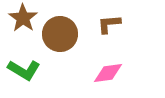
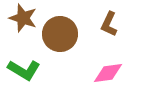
brown star: rotated 16 degrees counterclockwise
brown L-shape: rotated 60 degrees counterclockwise
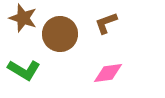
brown L-shape: moved 3 px left, 1 px up; rotated 45 degrees clockwise
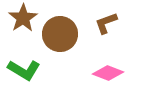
brown star: rotated 20 degrees clockwise
pink diamond: rotated 28 degrees clockwise
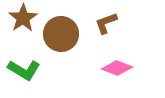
brown circle: moved 1 px right
pink diamond: moved 9 px right, 5 px up
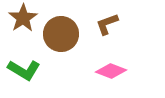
brown L-shape: moved 1 px right, 1 px down
pink diamond: moved 6 px left, 3 px down
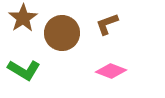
brown circle: moved 1 px right, 1 px up
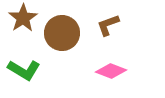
brown L-shape: moved 1 px right, 1 px down
